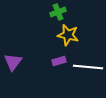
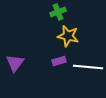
yellow star: moved 1 px down
purple triangle: moved 2 px right, 1 px down
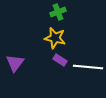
yellow star: moved 13 px left, 2 px down
purple rectangle: moved 1 px right, 1 px up; rotated 48 degrees clockwise
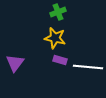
purple rectangle: rotated 16 degrees counterclockwise
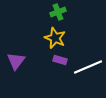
yellow star: rotated 10 degrees clockwise
purple triangle: moved 1 px right, 2 px up
white line: rotated 28 degrees counterclockwise
